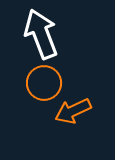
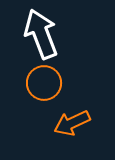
orange arrow: moved 1 px left, 12 px down
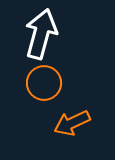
white arrow: rotated 36 degrees clockwise
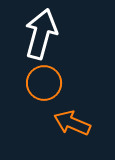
orange arrow: rotated 48 degrees clockwise
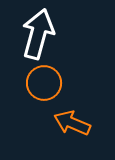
white arrow: moved 3 px left
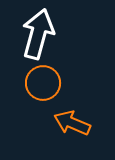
orange circle: moved 1 px left
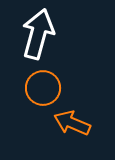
orange circle: moved 5 px down
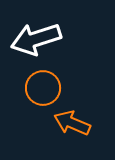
white arrow: moved 2 px left, 5 px down; rotated 123 degrees counterclockwise
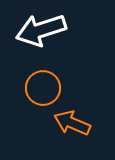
white arrow: moved 5 px right, 9 px up
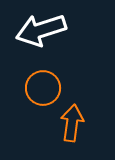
orange arrow: rotated 75 degrees clockwise
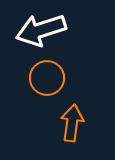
orange circle: moved 4 px right, 10 px up
